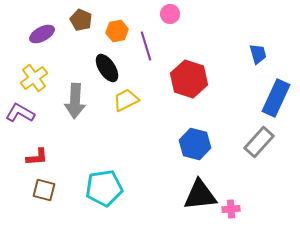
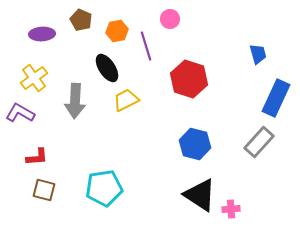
pink circle: moved 5 px down
purple ellipse: rotated 25 degrees clockwise
black triangle: rotated 39 degrees clockwise
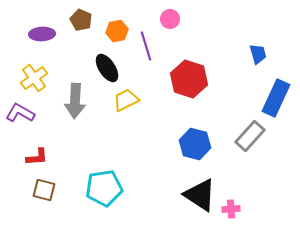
gray rectangle: moved 9 px left, 6 px up
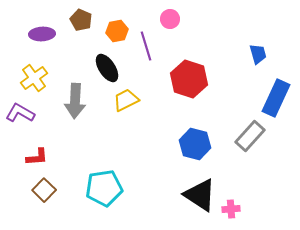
brown square: rotated 30 degrees clockwise
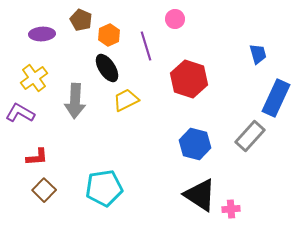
pink circle: moved 5 px right
orange hexagon: moved 8 px left, 4 px down; rotated 15 degrees counterclockwise
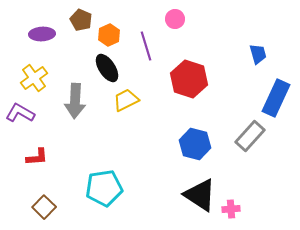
brown square: moved 17 px down
